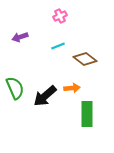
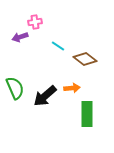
pink cross: moved 25 px left, 6 px down; rotated 16 degrees clockwise
cyan line: rotated 56 degrees clockwise
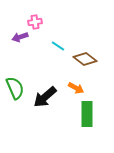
orange arrow: moved 4 px right; rotated 35 degrees clockwise
black arrow: moved 1 px down
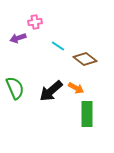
purple arrow: moved 2 px left, 1 px down
black arrow: moved 6 px right, 6 px up
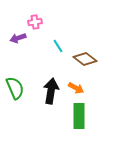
cyan line: rotated 24 degrees clockwise
black arrow: rotated 140 degrees clockwise
green rectangle: moved 8 px left, 2 px down
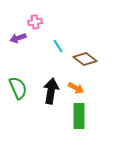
green semicircle: moved 3 px right
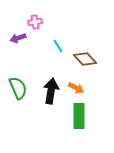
brown diamond: rotated 10 degrees clockwise
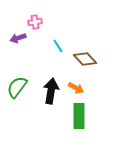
green semicircle: moved 1 px left, 1 px up; rotated 120 degrees counterclockwise
